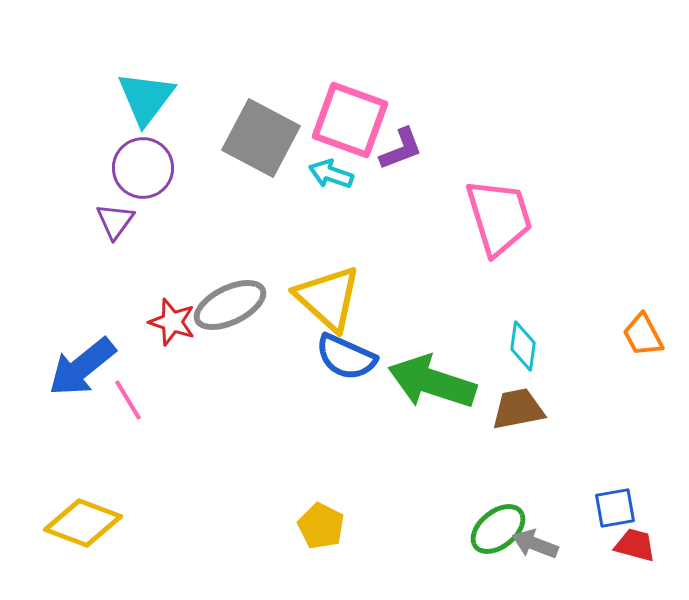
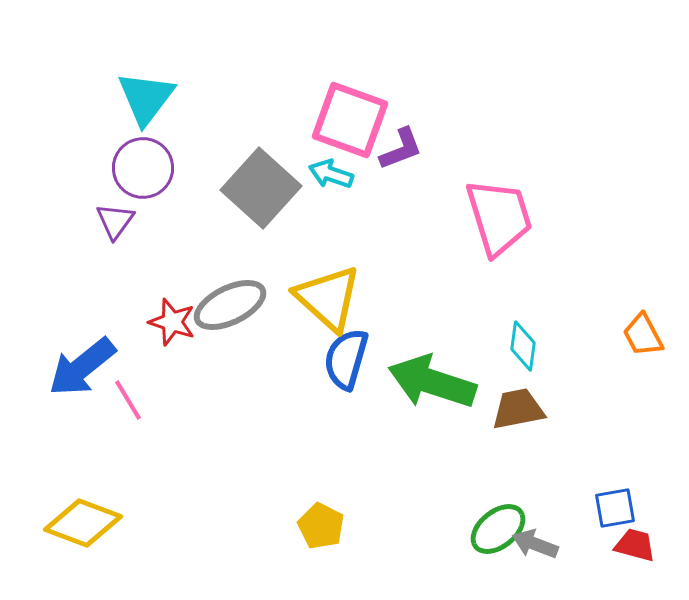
gray square: moved 50 px down; rotated 14 degrees clockwise
blue semicircle: moved 2 px down; rotated 82 degrees clockwise
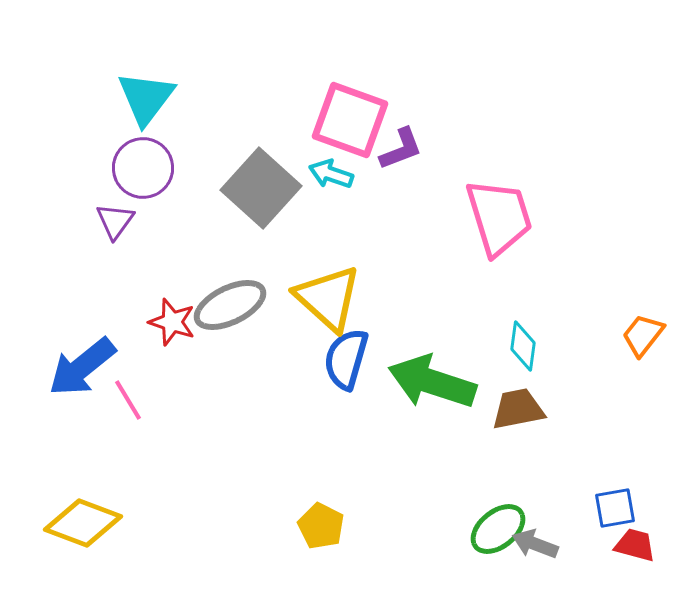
orange trapezoid: rotated 66 degrees clockwise
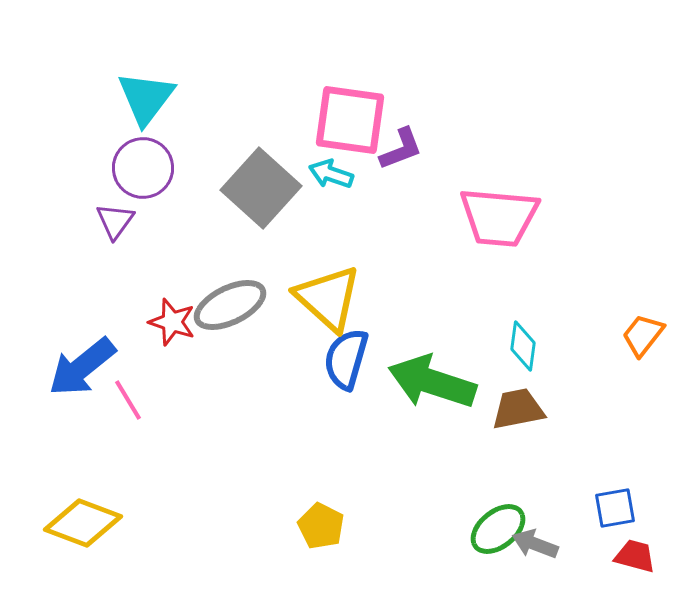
pink square: rotated 12 degrees counterclockwise
pink trapezoid: rotated 112 degrees clockwise
red trapezoid: moved 11 px down
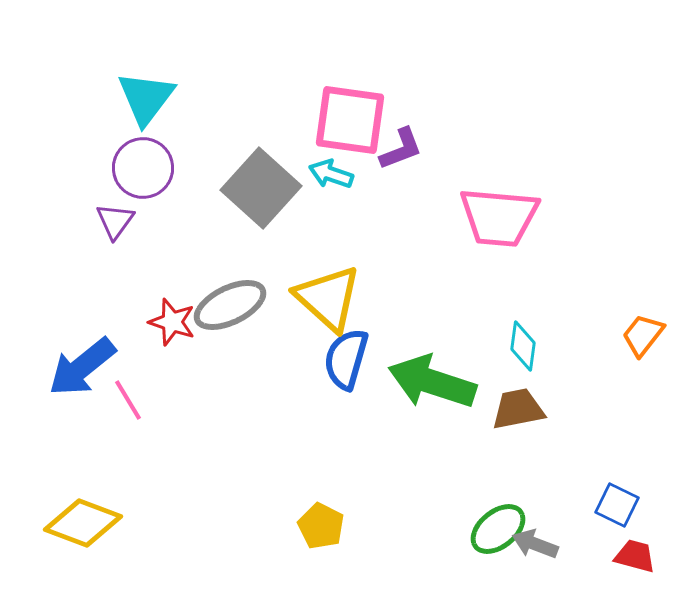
blue square: moved 2 px right, 3 px up; rotated 36 degrees clockwise
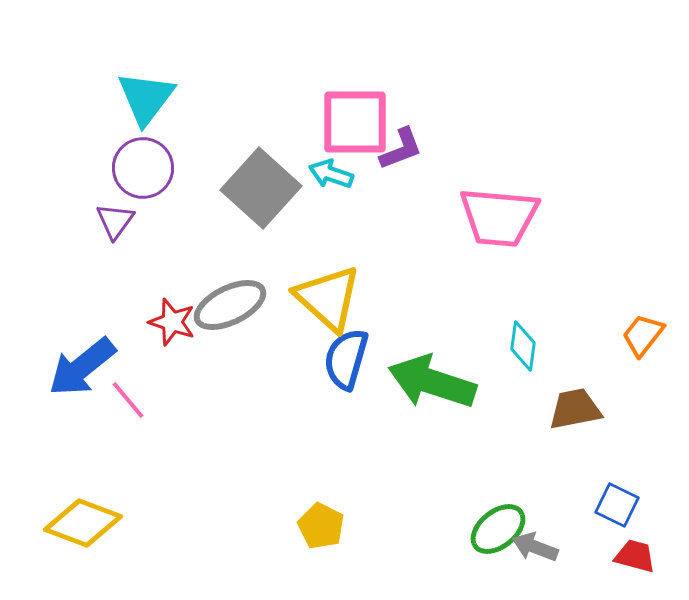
pink square: moved 5 px right, 2 px down; rotated 8 degrees counterclockwise
pink line: rotated 9 degrees counterclockwise
brown trapezoid: moved 57 px right
gray arrow: moved 3 px down
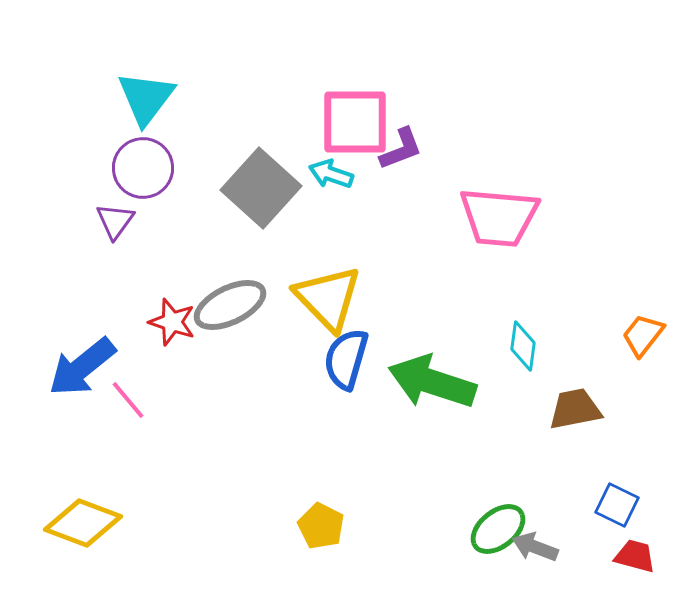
yellow triangle: rotated 4 degrees clockwise
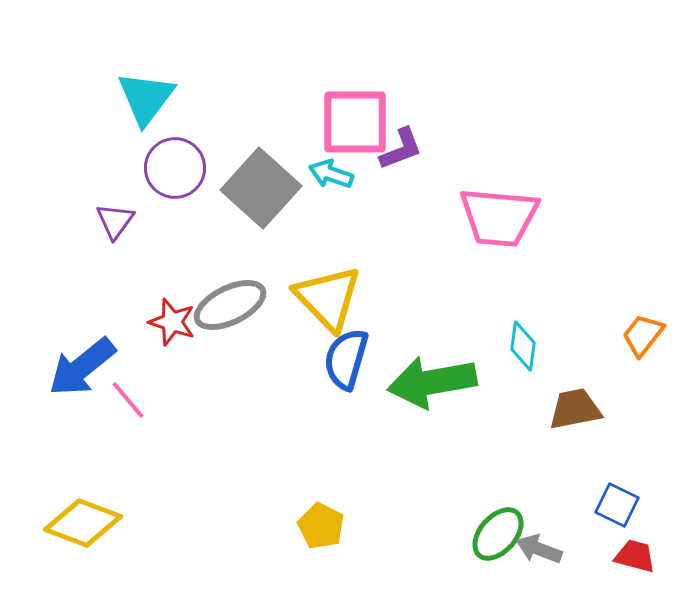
purple circle: moved 32 px right
green arrow: rotated 28 degrees counterclockwise
green ellipse: moved 5 px down; rotated 10 degrees counterclockwise
gray arrow: moved 4 px right, 2 px down
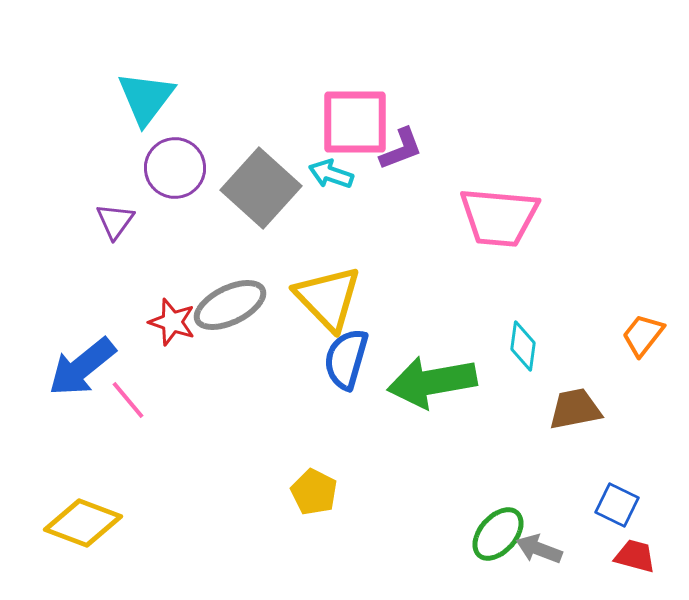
yellow pentagon: moved 7 px left, 34 px up
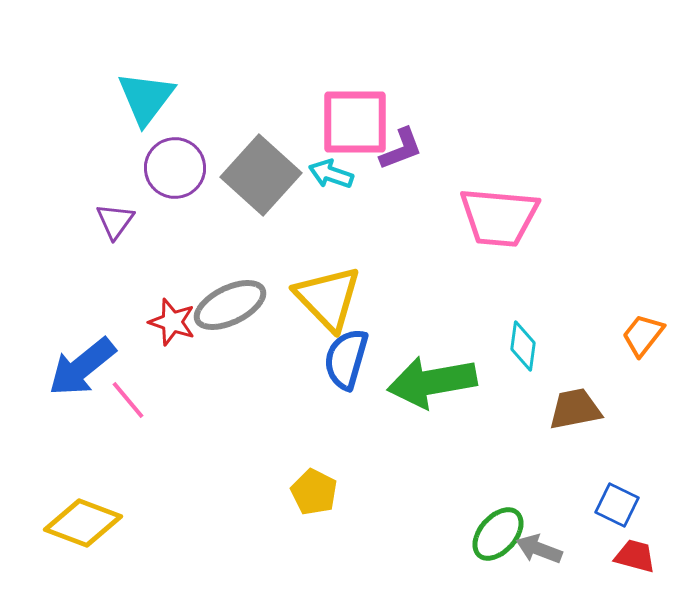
gray square: moved 13 px up
